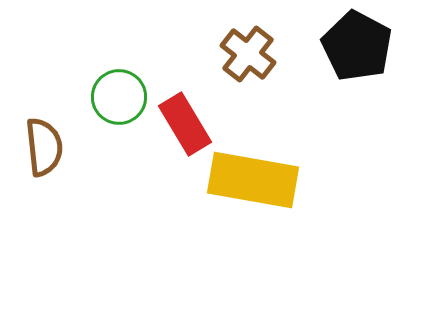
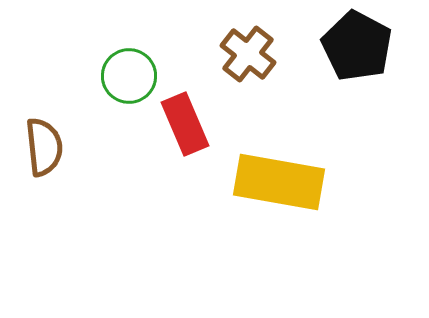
green circle: moved 10 px right, 21 px up
red rectangle: rotated 8 degrees clockwise
yellow rectangle: moved 26 px right, 2 px down
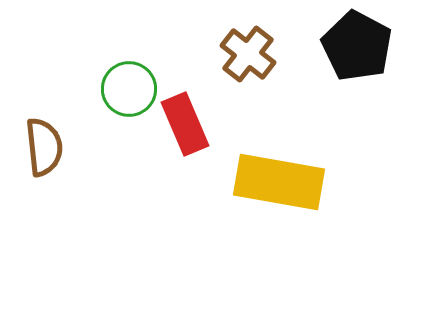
green circle: moved 13 px down
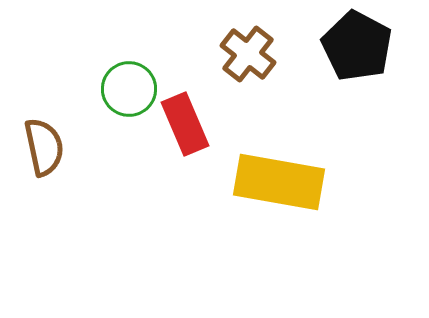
brown semicircle: rotated 6 degrees counterclockwise
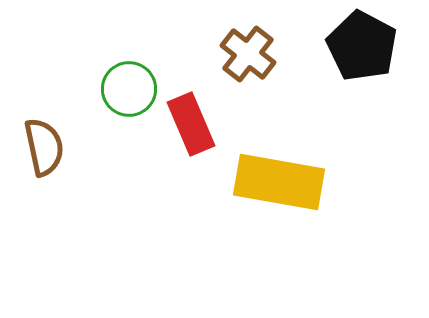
black pentagon: moved 5 px right
red rectangle: moved 6 px right
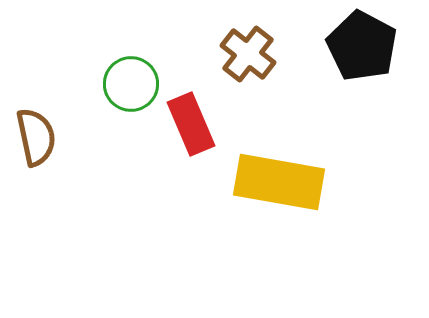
green circle: moved 2 px right, 5 px up
brown semicircle: moved 8 px left, 10 px up
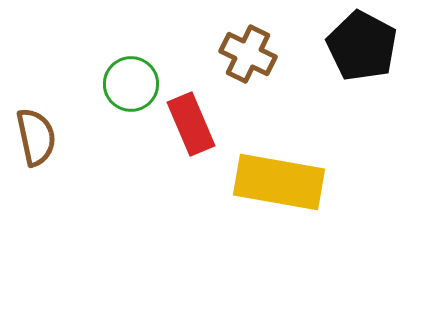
brown cross: rotated 12 degrees counterclockwise
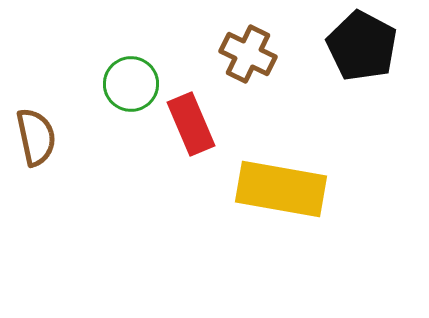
yellow rectangle: moved 2 px right, 7 px down
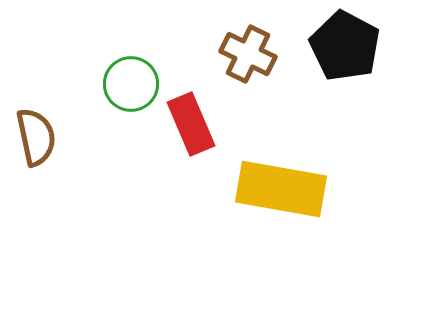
black pentagon: moved 17 px left
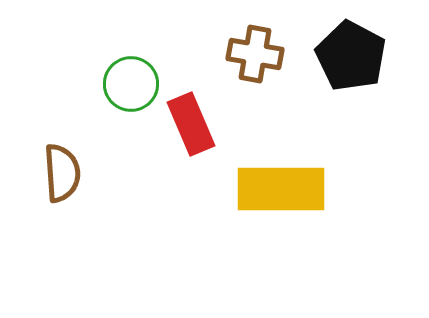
black pentagon: moved 6 px right, 10 px down
brown cross: moved 7 px right; rotated 16 degrees counterclockwise
brown semicircle: moved 26 px right, 36 px down; rotated 8 degrees clockwise
yellow rectangle: rotated 10 degrees counterclockwise
